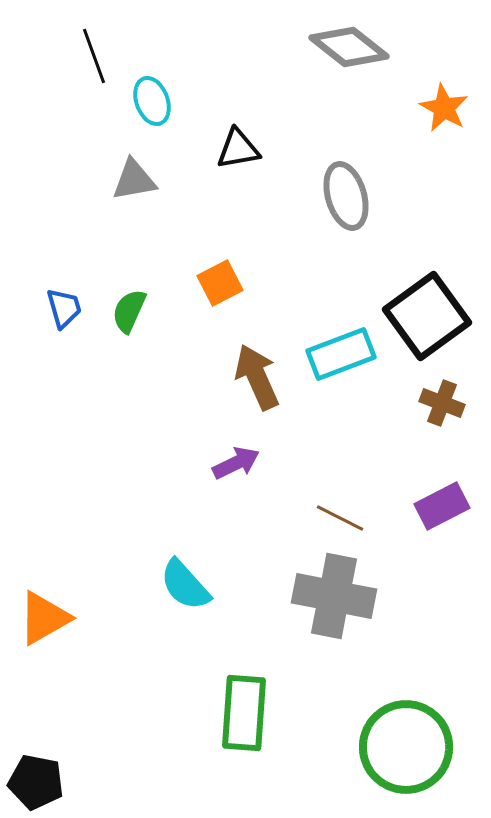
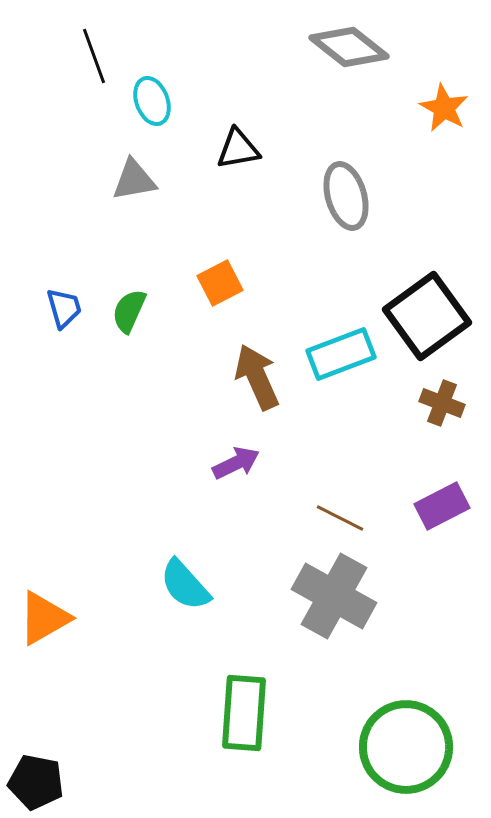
gray cross: rotated 18 degrees clockwise
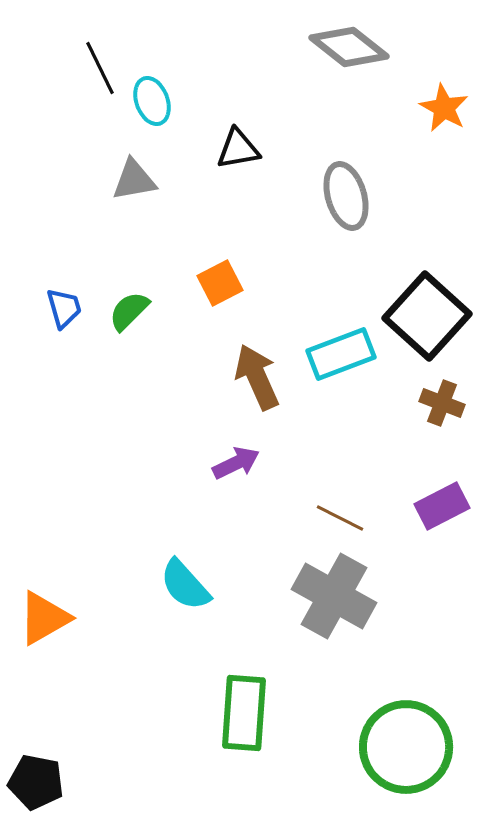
black line: moved 6 px right, 12 px down; rotated 6 degrees counterclockwise
green semicircle: rotated 21 degrees clockwise
black square: rotated 12 degrees counterclockwise
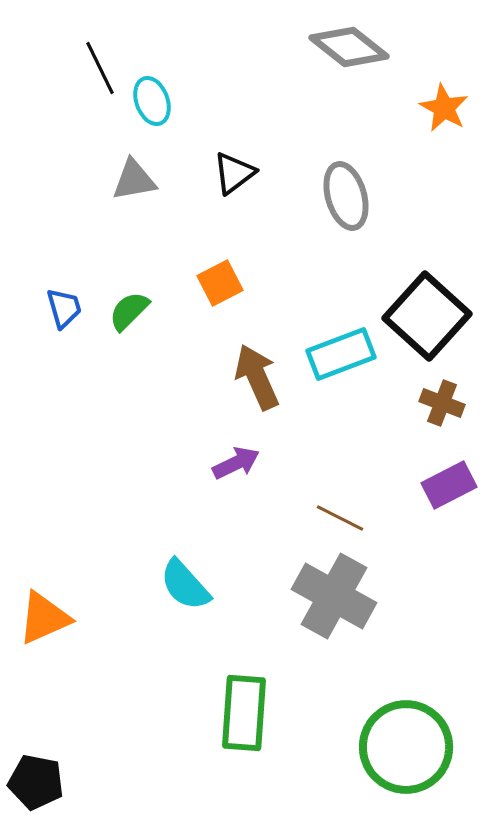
black triangle: moved 4 px left, 24 px down; rotated 27 degrees counterclockwise
purple rectangle: moved 7 px right, 21 px up
orange triangle: rotated 6 degrees clockwise
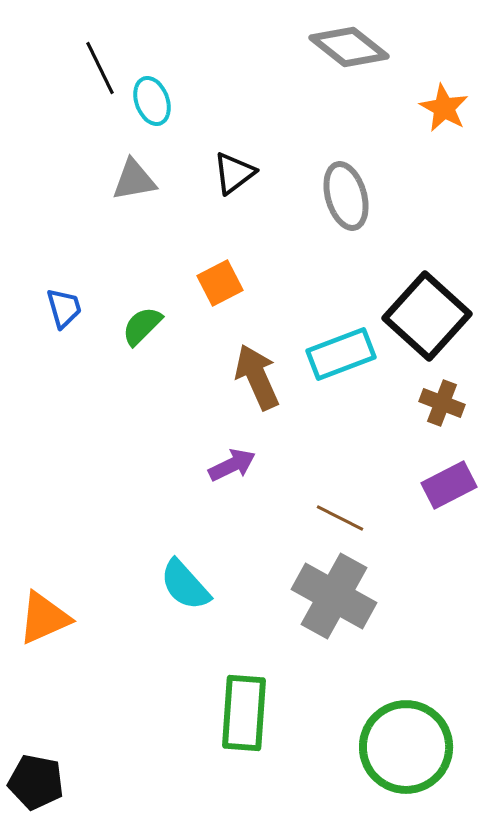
green semicircle: moved 13 px right, 15 px down
purple arrow: moved 4 px left, 2 px down
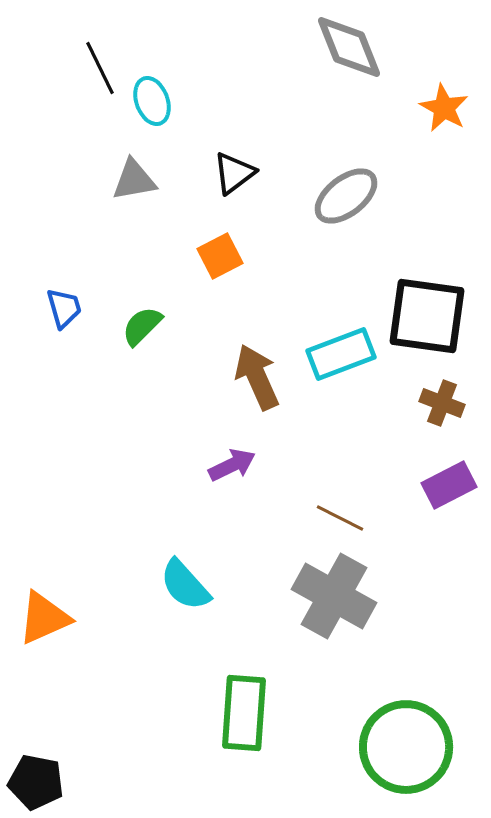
gray diamond: rotated 30 degrees clockwise
gray ellipse: rotated 68 degrees clockwise
orange square: moved 27 px up
black square: rotated 34 degrees counterclockwise
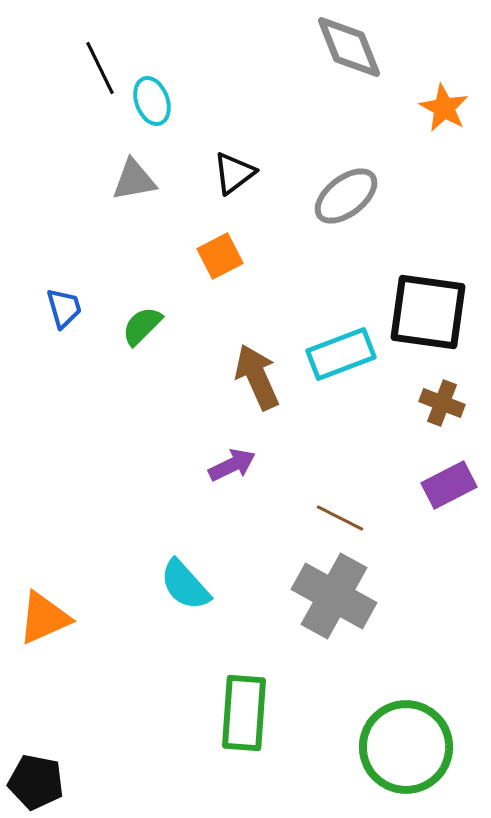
black square: moved 1 px right, 4 px up
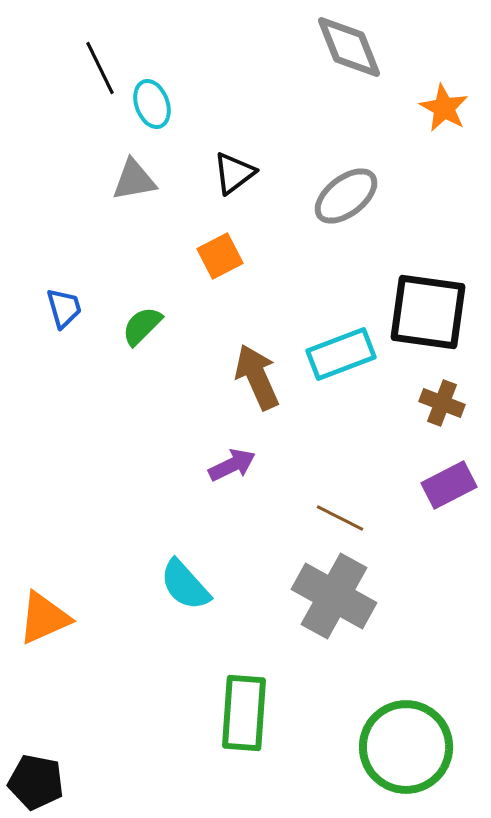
cyan ellipse: moved 3 px down
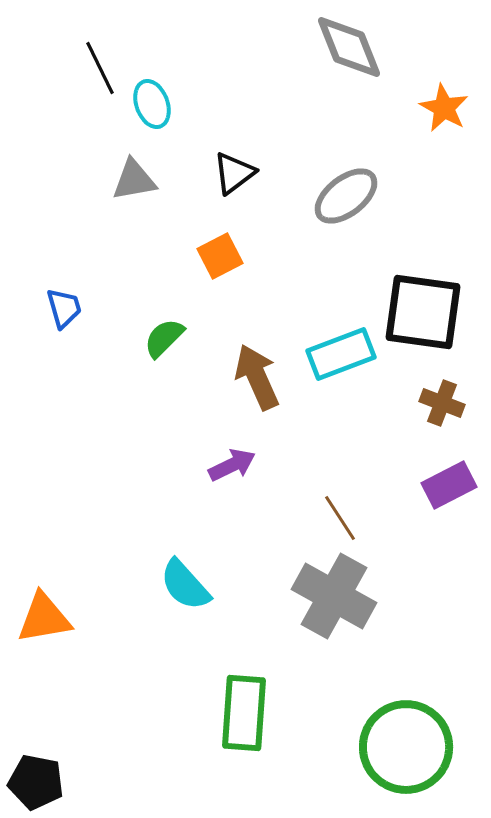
black square: moved 5 px left
green semicircle: moved 22 px right, 12 px down
brown line: rotated 30 degrees clockwise
orange triangle: rotated 14 degrees clockwise
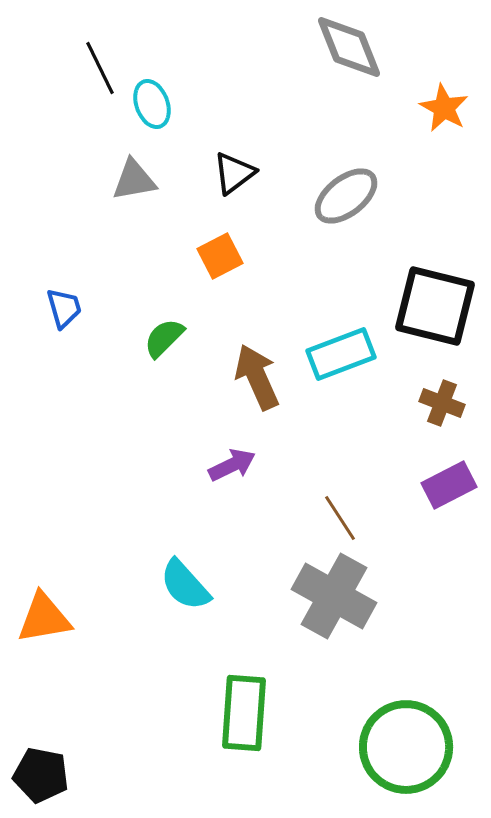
black square: moved 12 px right, 6 px up; rotated 6 degrees clockwise
black pentagon: moved 5 px right, 7 px up
